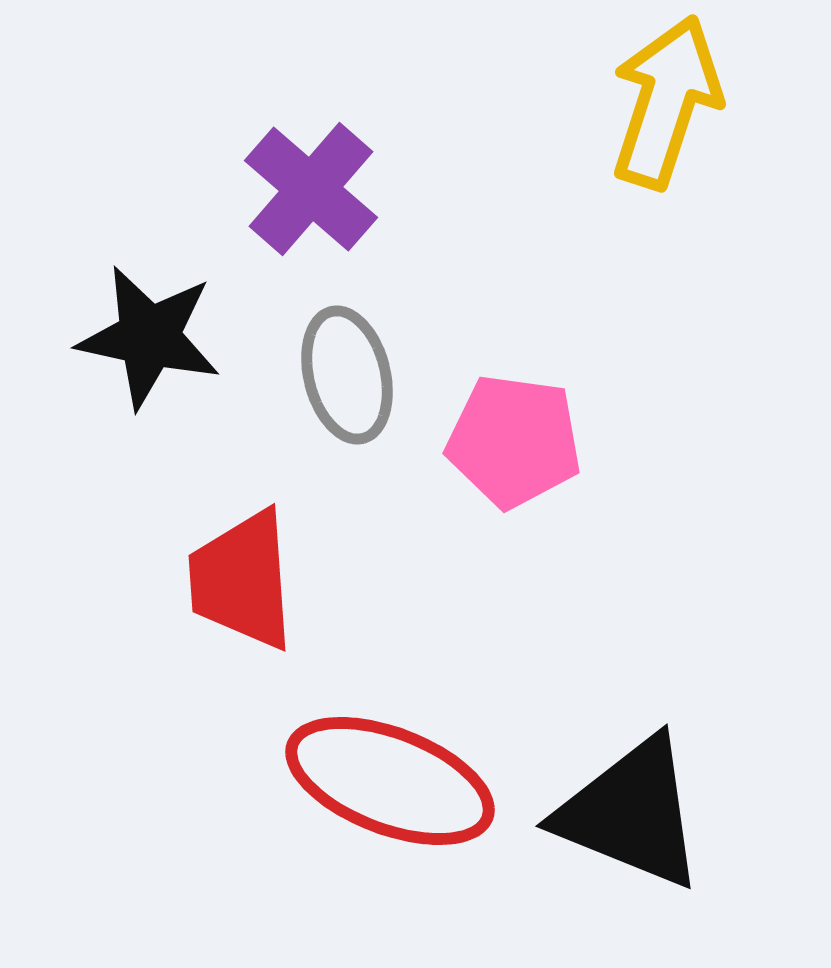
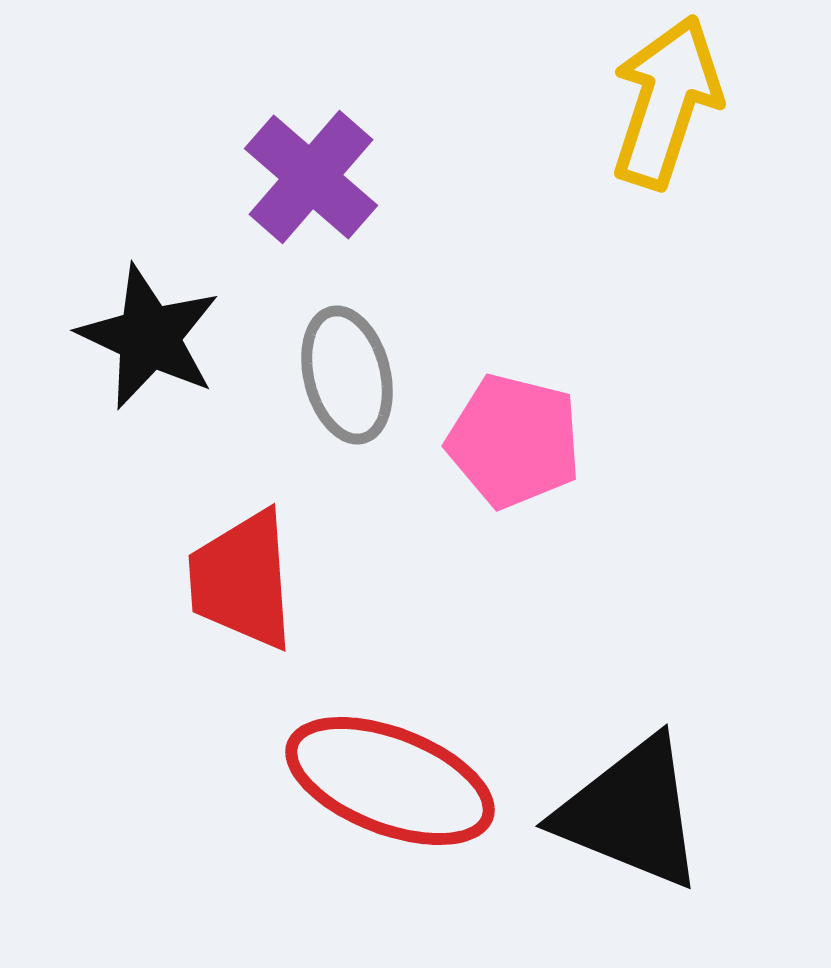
purple cross: moved 12 px up
black star: rotated 13 degrees clockwise
pink pentagon: rotated 6 degrees clockwise
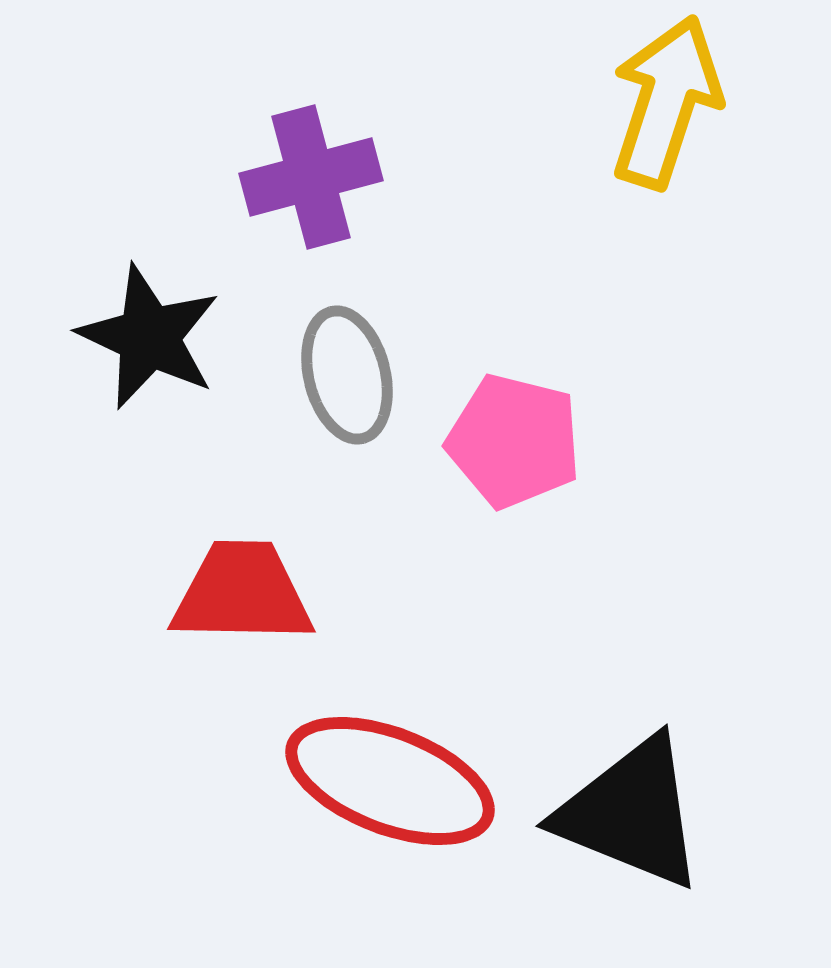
purple cross: rotated 34 degrees clockwise
red trapezoid: moved 13 px down; rotated 95 degrees clockwise
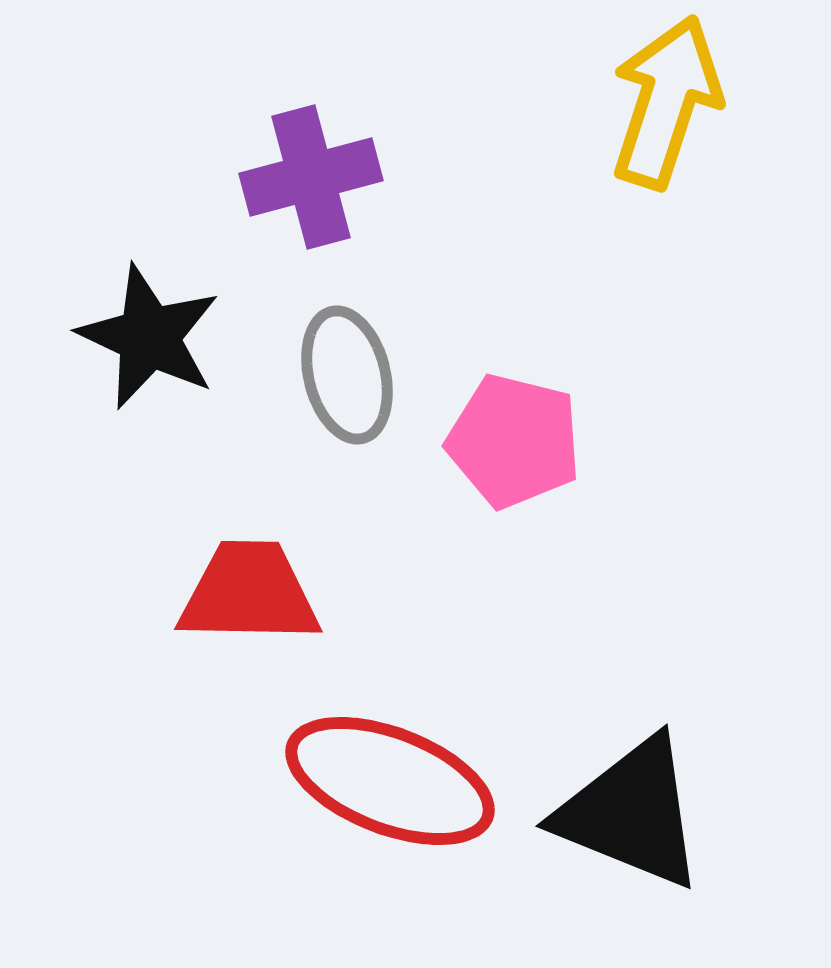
red trapezoid: moved 7 px right
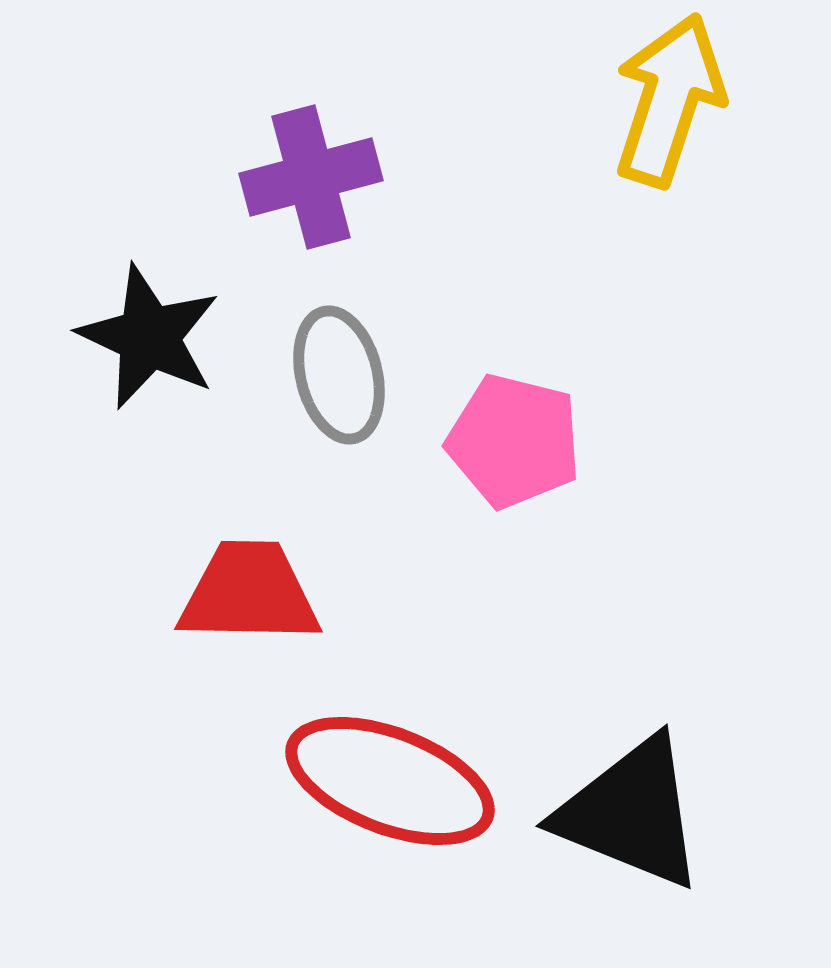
yellow arrow: moved 3 px right, 2 px up
gray ellipse: moved 8 px left
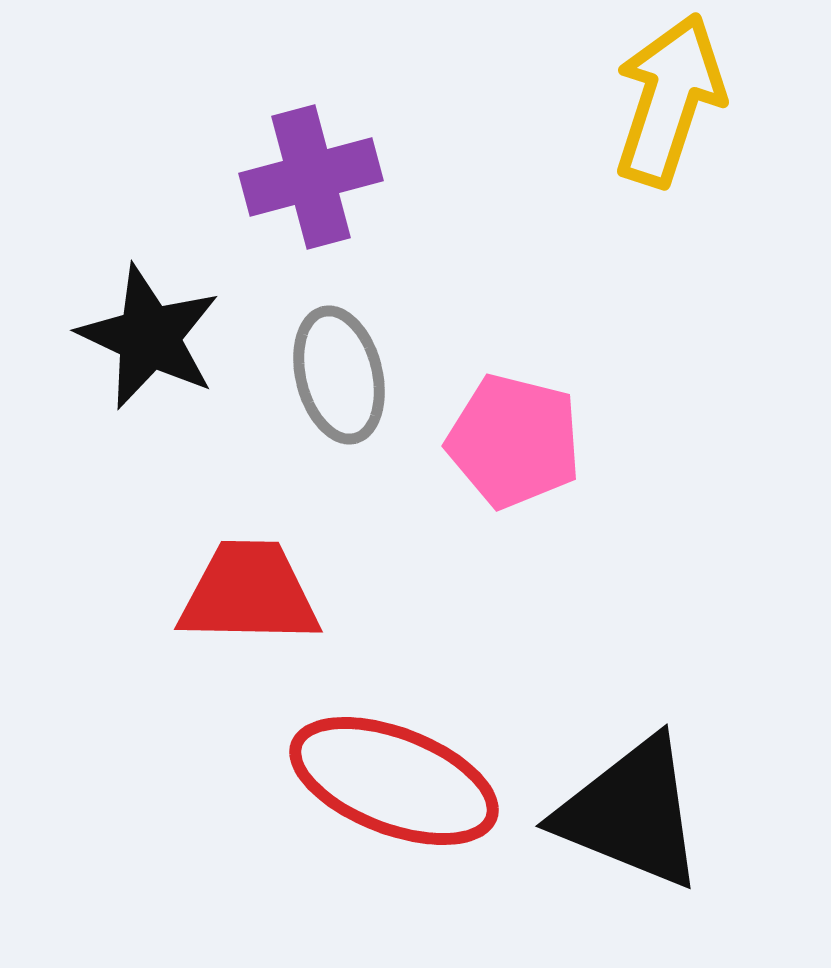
red ellipse: moved 4 px right
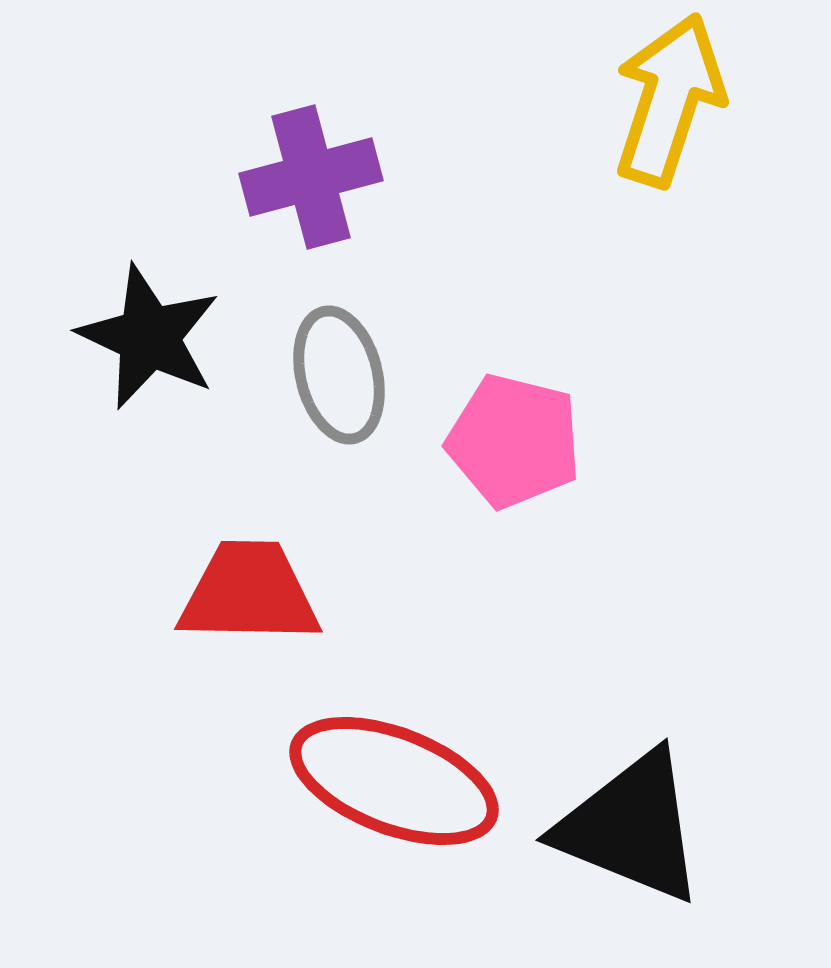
black triangle: moved 14 px down
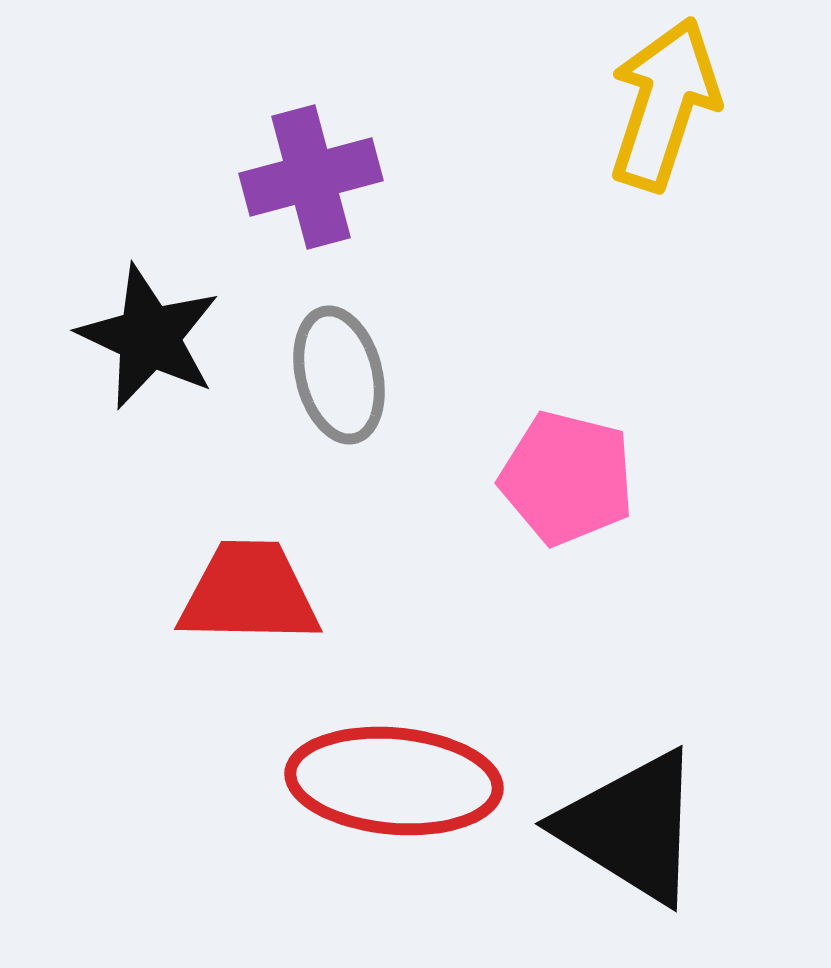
yellow arrow: moved 5 px left, 4 px down
pink pentagon: moved 53 px right, 37 px down
red ellipse: rotated 16 degrees counterclockwise
black triangle: rotated 10 degrees clockwise
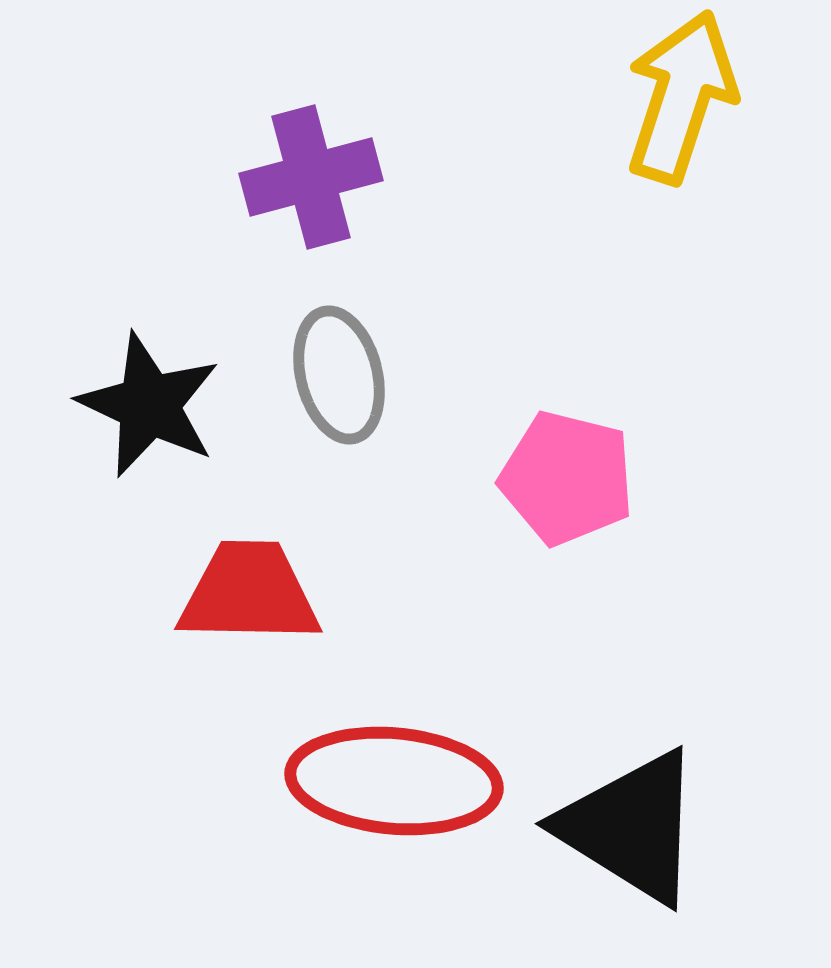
yellow arrow: moved 17 px right, 7 px up
black star: moved 68 px down
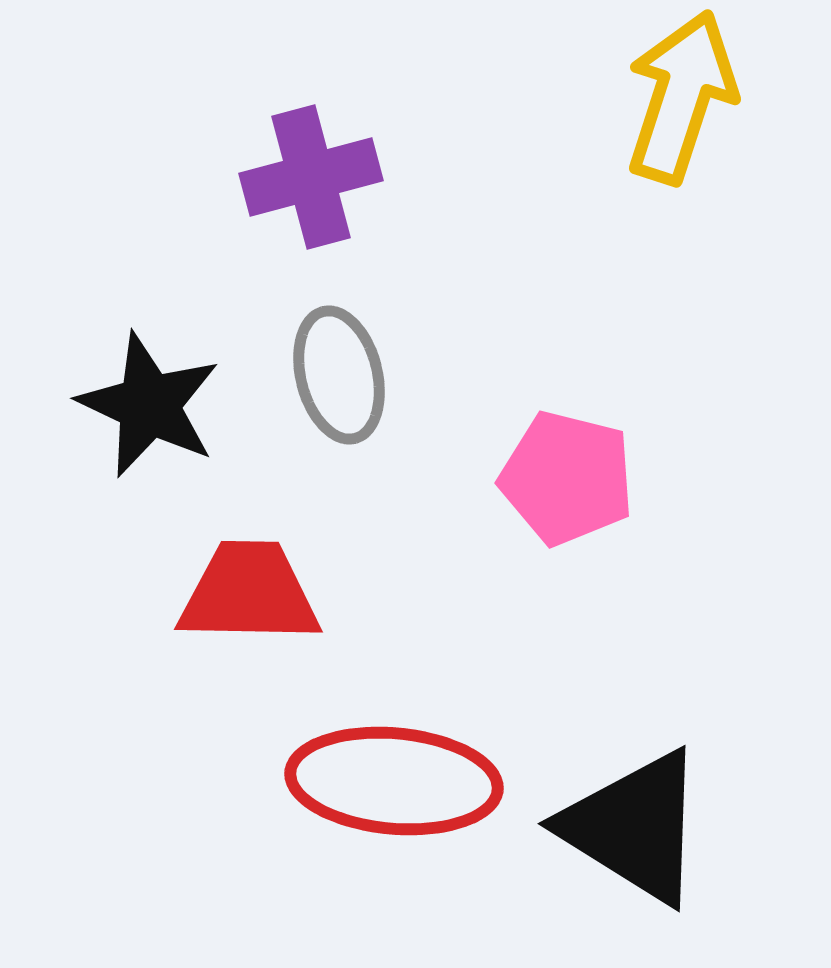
black triangle: moved 3 px right
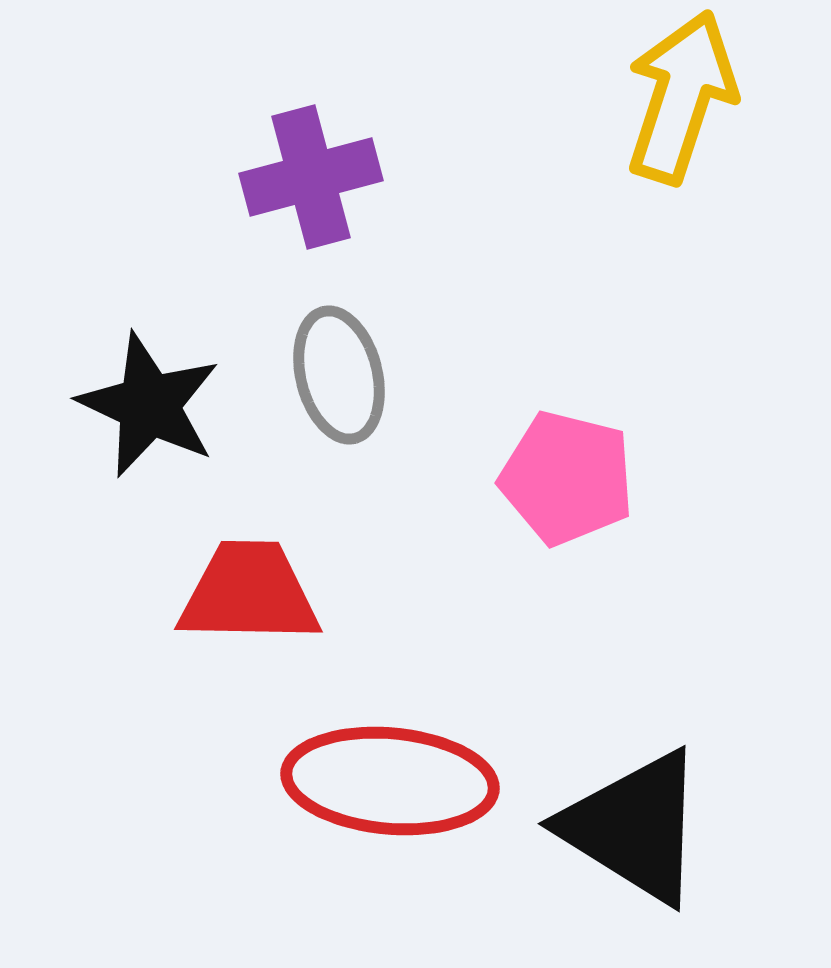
red ellipse: moved 4 px left
